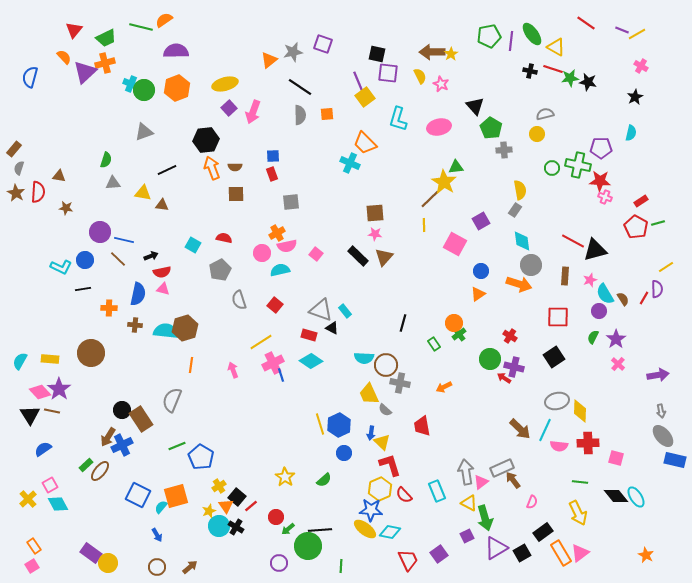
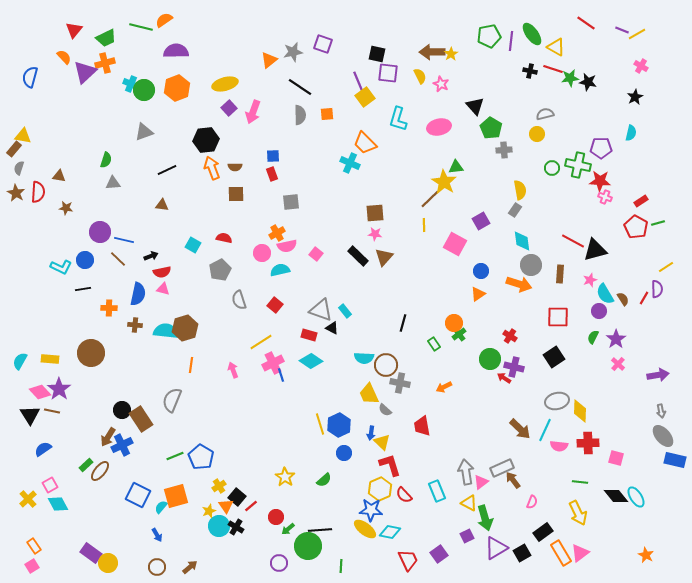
yellow triangle at (143, 193): moved 120 px left, 57 px up
brown rectangle at (565, 276): moved 5 px left, 2 px up
green line at (177, 446): moved 2 px left, 10 px down
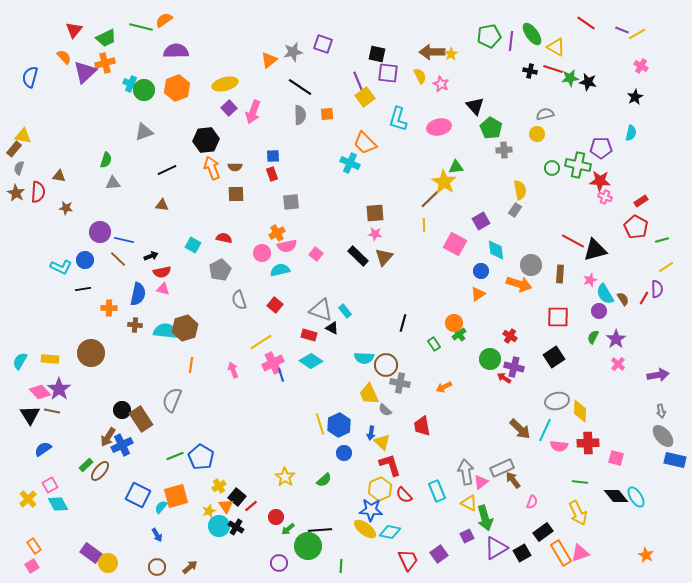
green line at (658, 223): moved 4 px right, 17 px down
cyan diamond at (522, 241): moved 26 px left, 9 px down
pink triangle at (580, 553): rotated 18 degrees clockwise
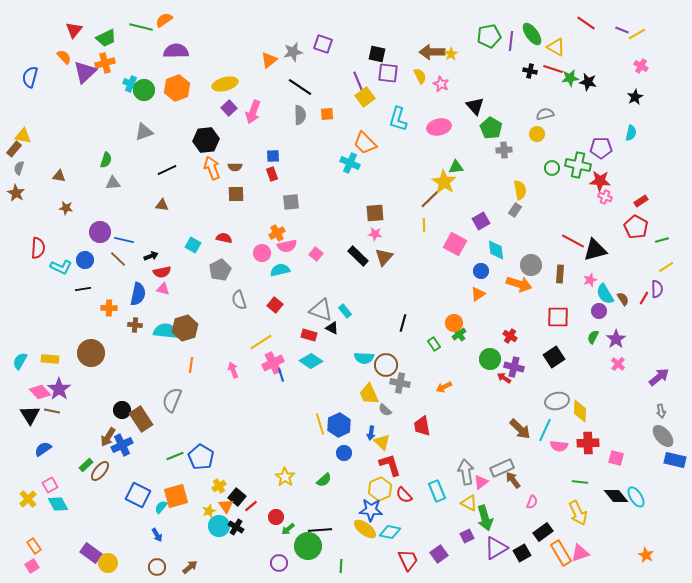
red semicircle at (38, 192): moved 56 px down
purple arrow at (658, 375): moved 1 px right, 2 px down; rotated 30 degrees counterclockwise
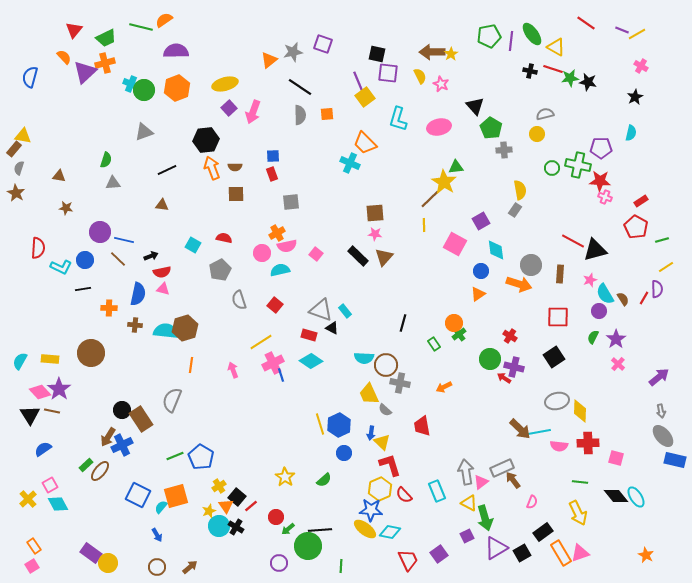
cyan line at (545, 430): moved 6 px left, 2 px down; rotated 55 degrees clockwise
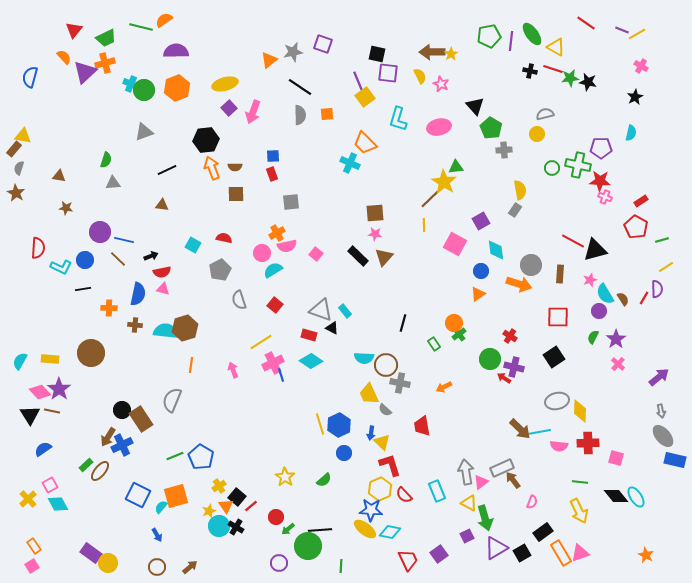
cyan semicircle at (280, 270): moved 7 px left; rotated 18 degrees counterclockwise
yellow arrow at (578, 513): moved 1 px right, 2 px up
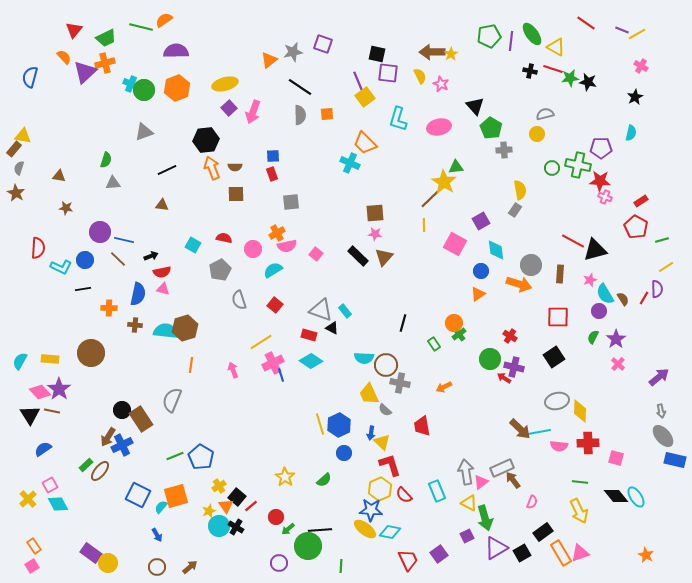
pink circle at (262, 253): moved 9 px left, 4 px up
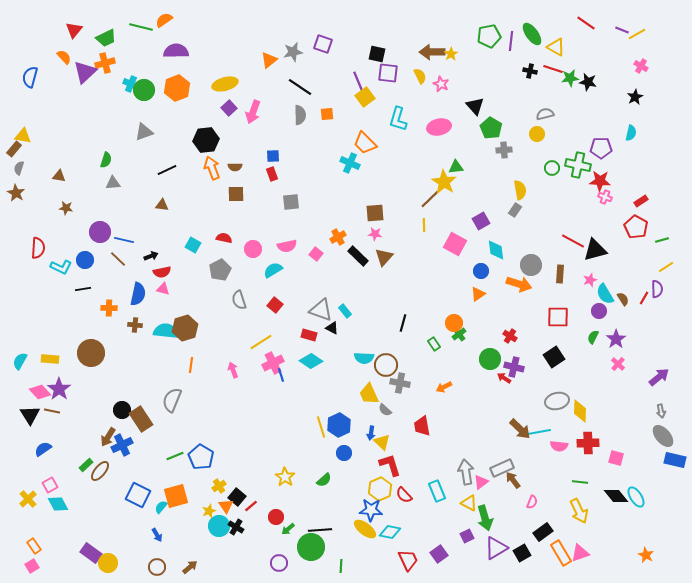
orange cross at (277, 233): moved 61 px right, 4 px down
yellow line at (320, 424): moved 1 px right, 3 px down
green circle at (308, 546): moved 3 px right, 1 px down
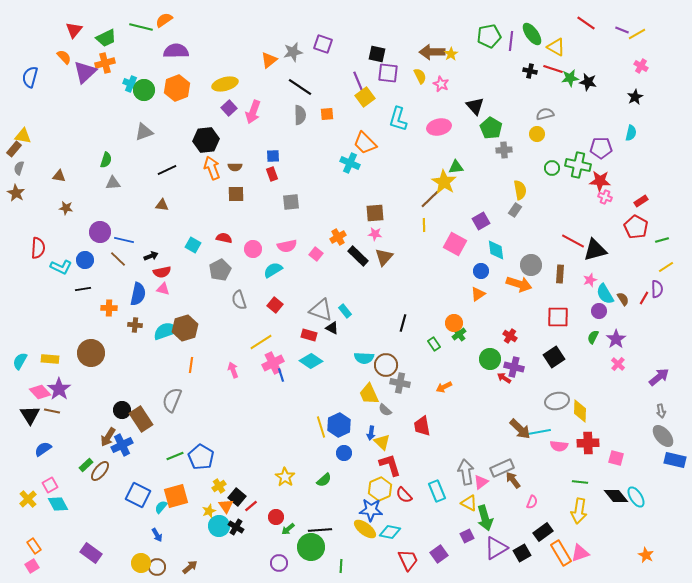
cyan semicircle at (166, 331): rotated 25 degrees counterclockwise
yellow arrow at (579, 511): rotated 35 degrees clockwise
yellow circle at (108, 563): moved 33 px right
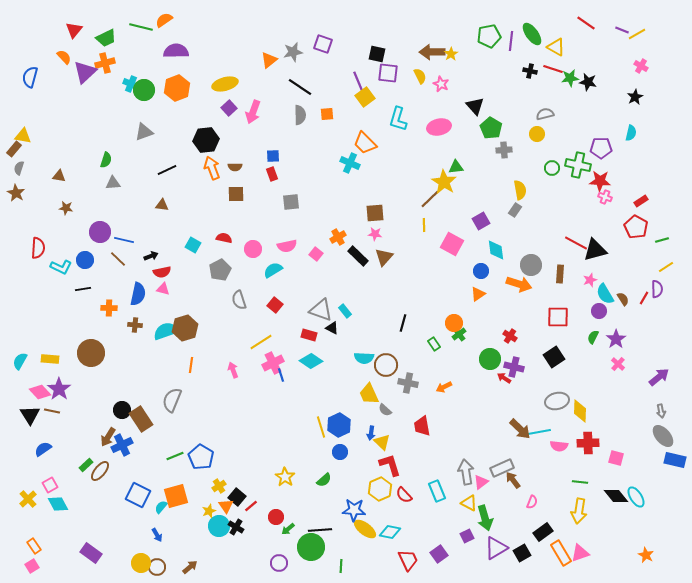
red line at (573, 241): moved 3 px right, 2 px down
pink square at (455, 244): moved 3 px left
gray cross at (400, 383): moved 8 px right
blue circle at (344, 453): moved 4 px left, 1 px up
blue star at (371, 510): moved 17 px left
